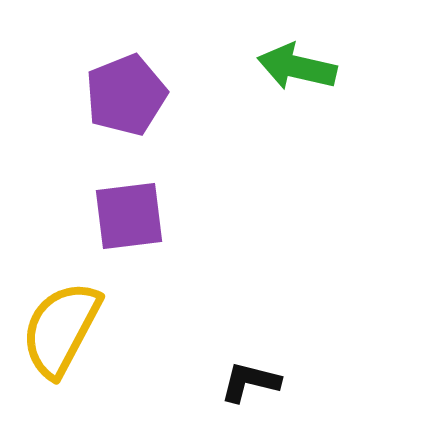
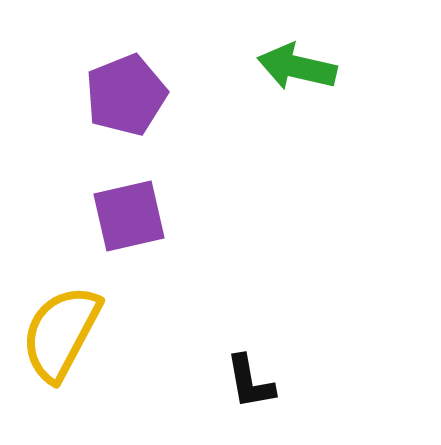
purple square: rotated 6 degrees counterclockwise
yellow semicircle: moved 4 px down
black L-shape: rotated 114 degrees counterclockwise
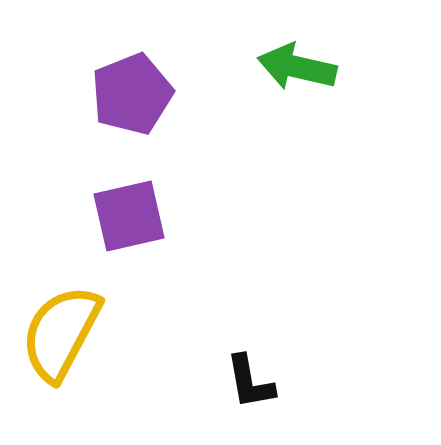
purple pentagon: moved 6 px right, 1 px up
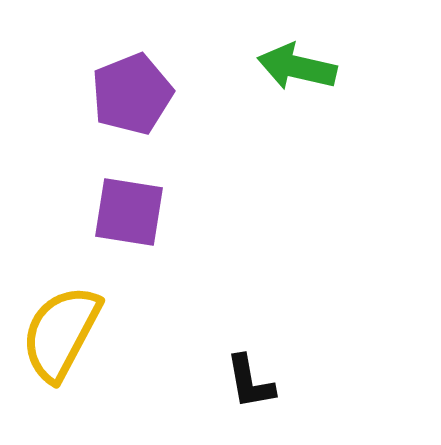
purple square: moved 4 px up; rotated 22 degrees clockwise
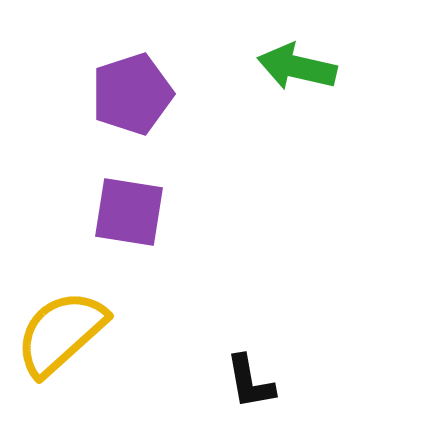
purple pentagon: rotated 4 degrees clockwise
yellow semicircle: rotated 20 degrees clockwise
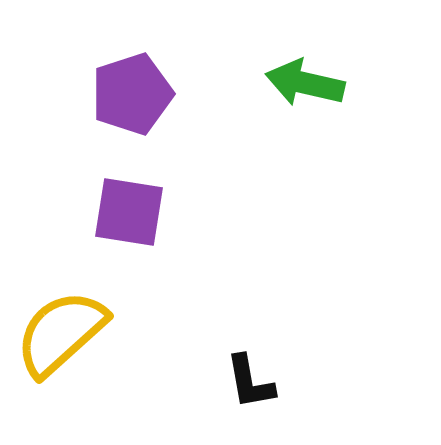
green arrow: moved 8 px right, 16 px down
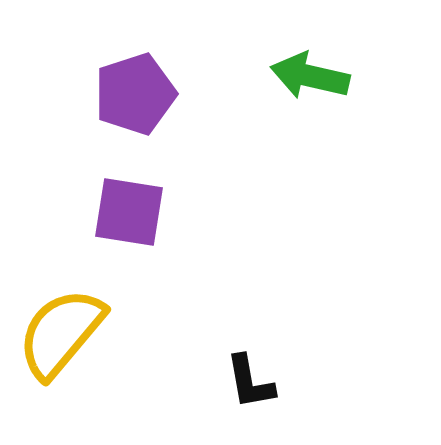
green arrow: moved 5 px right, 7 px up
purple pentagon: moved 3 px right
yellow semicircle: rotated 8 degrees counterclockwise
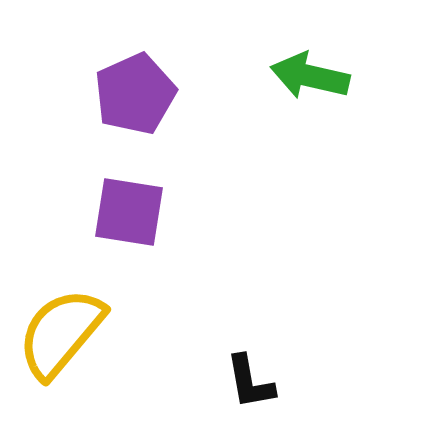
purple pentagon: rotated 6 degrees counterclockwise
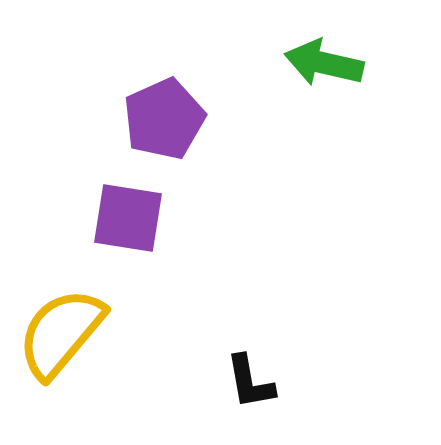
green arrow: moved 14 px right, 13 px up
purple pentagon: moved 29 px right, 25 px down
purple square: moved 1 px left, 6 px down
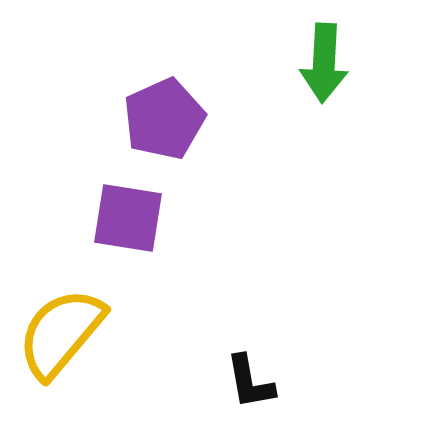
green arrow: rotated 100 degrees counterclockwise
